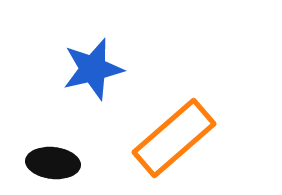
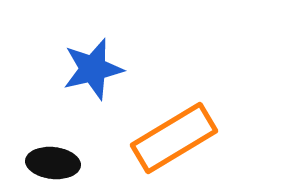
orange rectangle: rotated 10 degrees clockwise
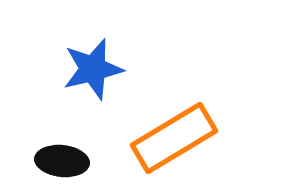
black ellipse: moved 9 px right, 2 px up
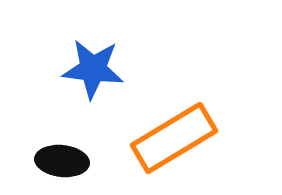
blue star: rotated 20 degrees clockwise
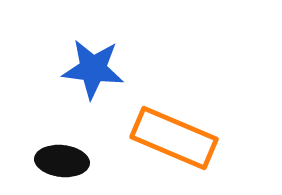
orange rectangle: rotated 54 degrees clockwise
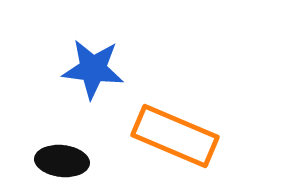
orange rectangle: moved 1 px right, 2 px up
